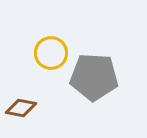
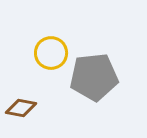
gray pentagon: rotated 9 degrees counterclockwise
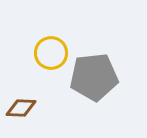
brown diamond: rotated 8 degrees counterclockwise
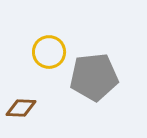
yellow circle: moved 2 px left, 1 px up
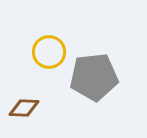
brown diamond: moved 3 px right
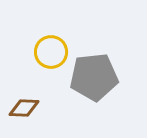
yellow circle: moved 2 px right
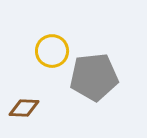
yellow circle: moved 1 px right, 1 px up
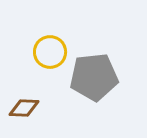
yellow circle: moved 2 px left, 1 px down
